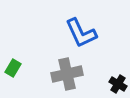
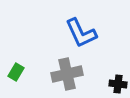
green rectangle: moved 3 px right, 4 px down
black cross: rotated 24 degrees counterclockwise
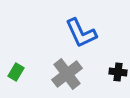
gray cross: rotated 24 degrees counterclockwise
black cross: moved 12 px up
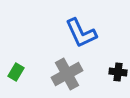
gray cross: rotated 8 degrees clockwise
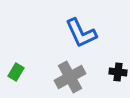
gray cross: moved 3 px right, 3 px down
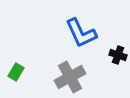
black cross: moved 17 px up; rotated 12 degrees clockwise
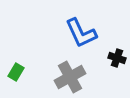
black cross: moved 1 px left, 3 px down
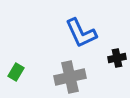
black cross: rotated 30 degrees counterclockwise
gray cross: rotated 16 degrees clockwise
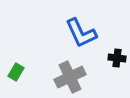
black cross: rotated 18 degrees clockwise
gray cross: rotated 12 degrees counterclockwise
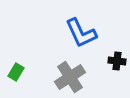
black cross: moved 3 px down
gray cross: rotated 8 degrees counterclockwise
